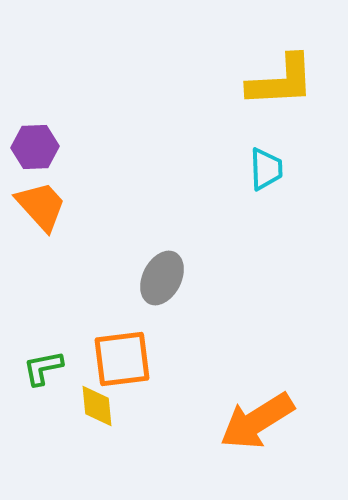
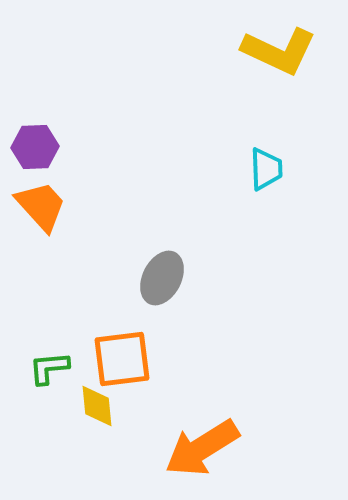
yellow L-shape: moved 2 px left, 30 px up; rotated 28 degrees clockwise
green L-shape: moved 6 px right; rotated 6 degrees clockwise
orange arrow: moved 55 px left, 27 px down
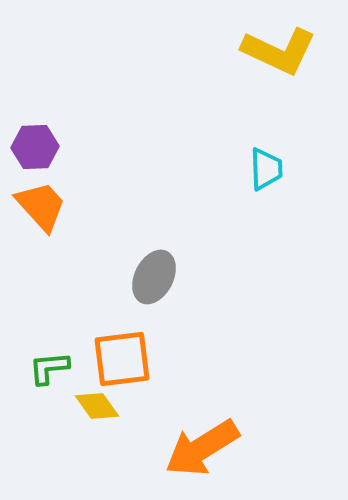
gray ellipse: moved 8 px left, 1 px up
yellow diamond: rotated 30 degrees counterclockwise
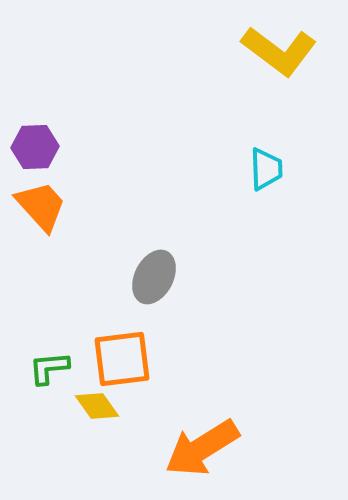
yellow L-shape: rotated 12 degrees clockwise
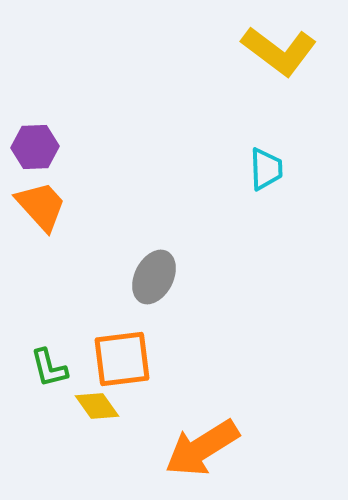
green L-shape: rotated 99 degrees counterclockwise
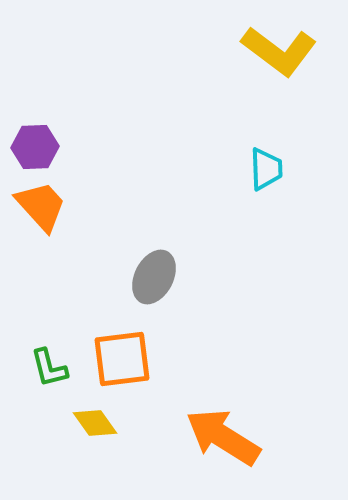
yellow diamond: moved 2 px left, 17 px down
orange arrow: moved 21 px right, 11 px up; rotated 64 degrees clockwise
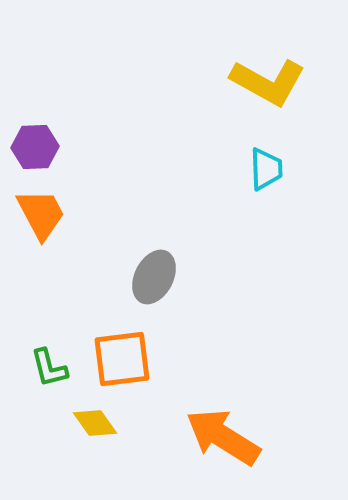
yellow L-shape: moved 11 px left, 31 px down; rotated 8 degrees counterclockwise
orange trapezoid: moved 8 px down; rotated 14 degrees clockwise
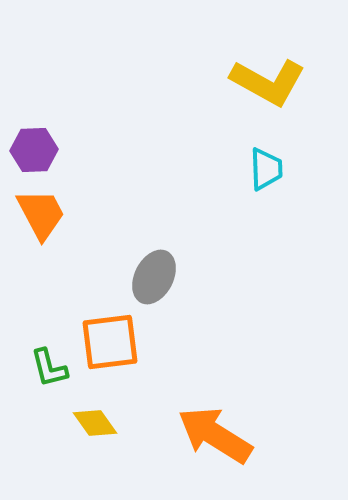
purple hexagon: moved 1 px left, 3 px down
orange square: moved 12 px left, 17 px up
orange arrow: moved 8 px left, 2 px up
